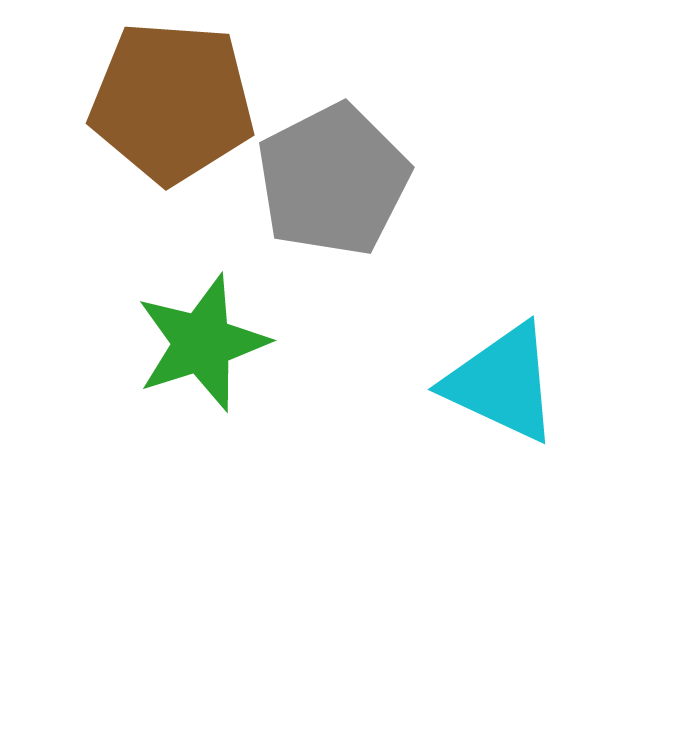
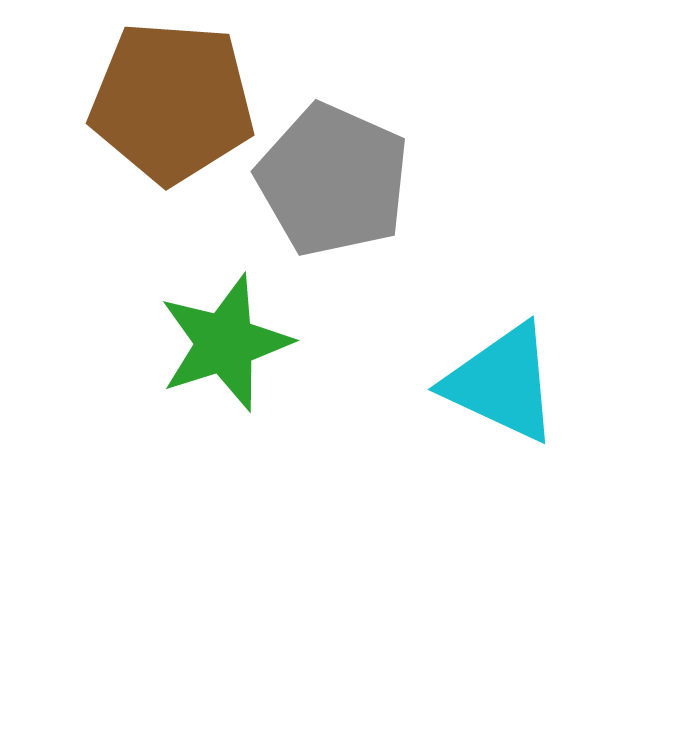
gray pentagon: rotated 21 degrees counterclockwise
green star: moved 23 px right
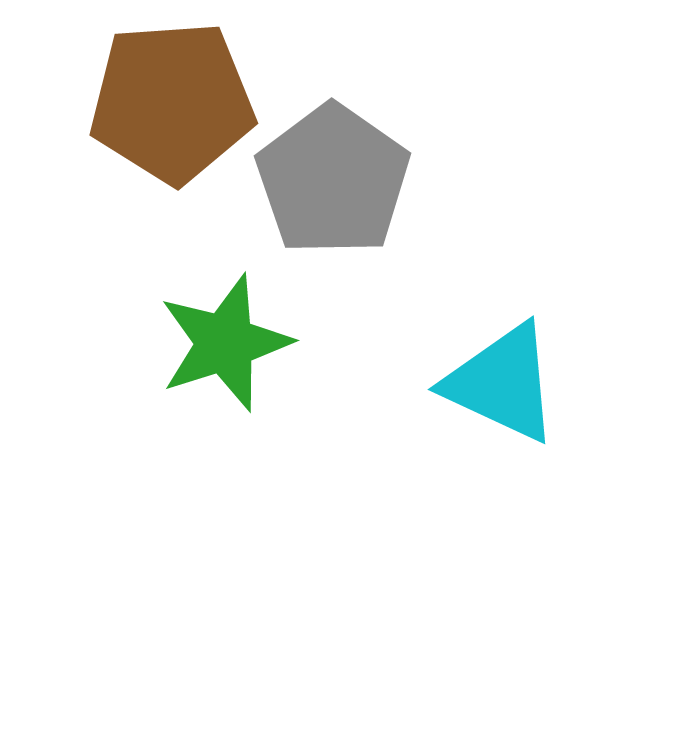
brown pentagon: rotated 8 degrees counterclockwise
gray pentagon: rotated 11 degrees clockwise
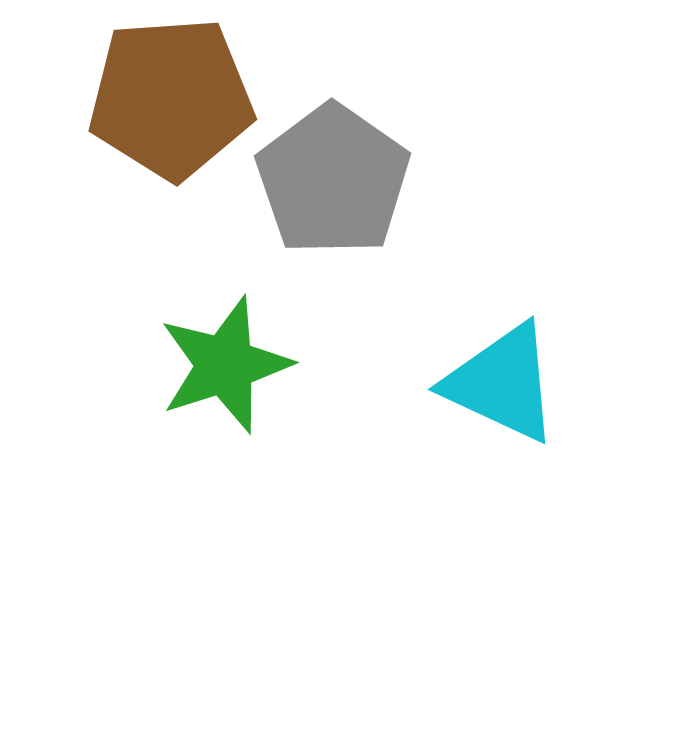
brown pentagon: moved 1 px left, 4 px up
green star: moved 22 px down
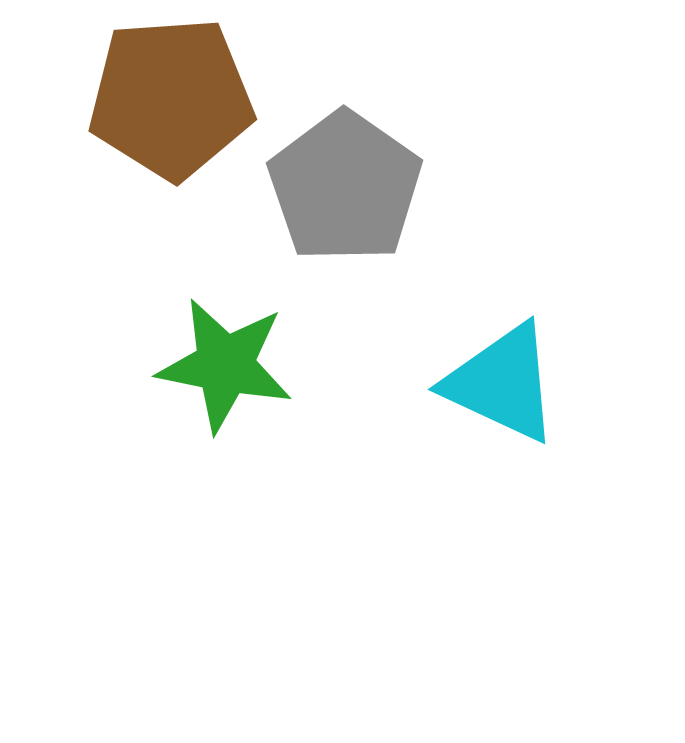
gray pentagon: moved 12 px right, 7 px down
green star: rotated 29 degrees clockwise
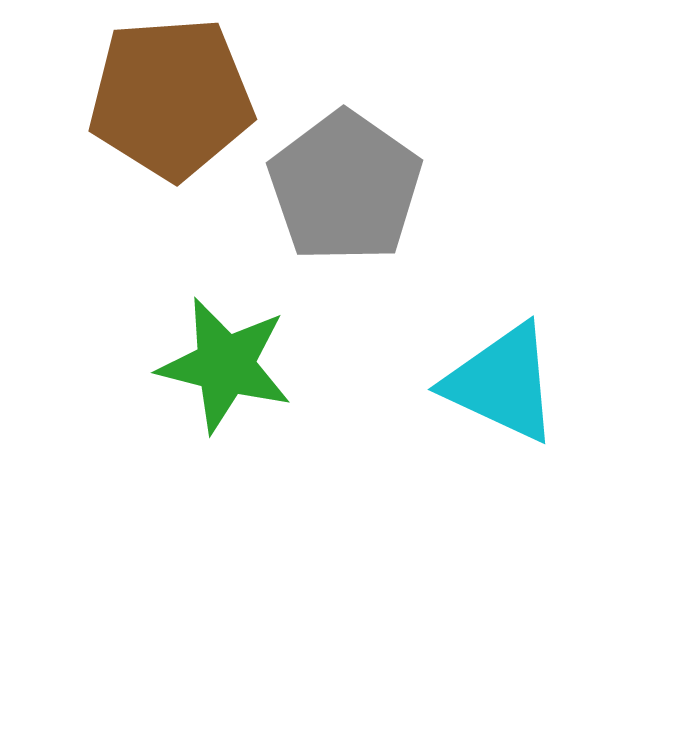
green star: rotated 3 degrees clockwise
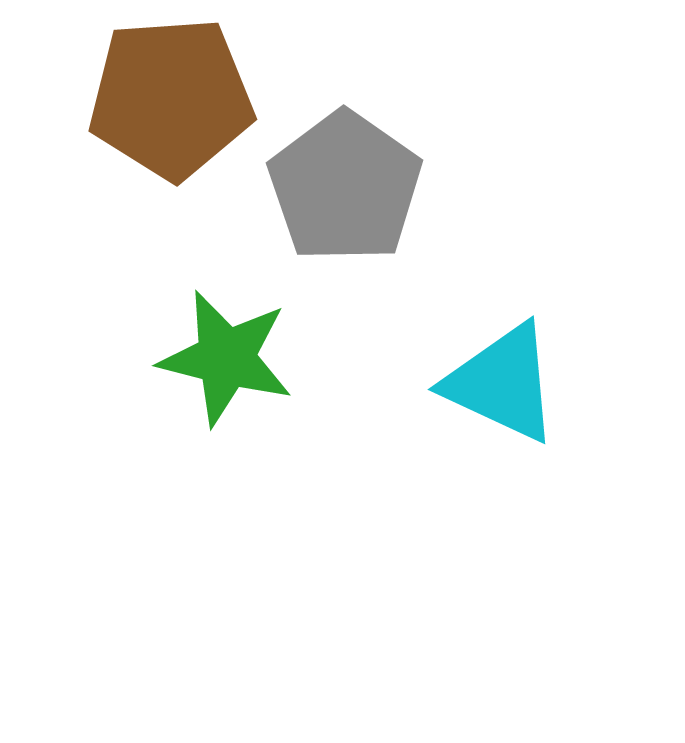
green star: moved 1 px right, 7 px up
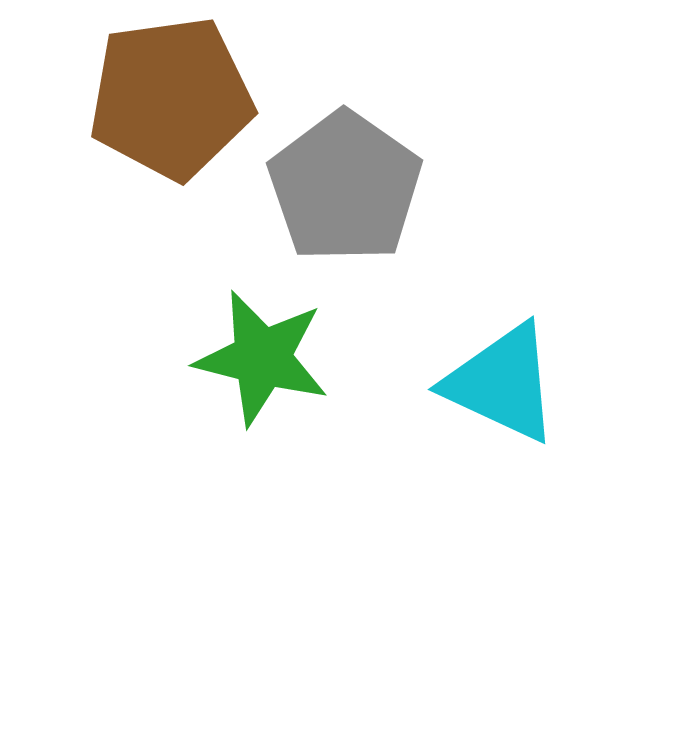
brown pentagon: rotated 4 degrees counterclockwise
green star: moved 36 px right
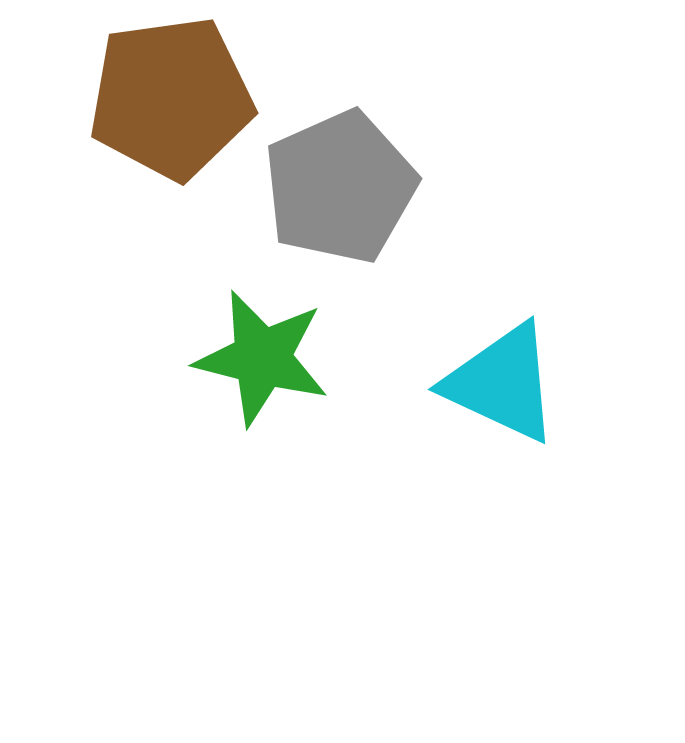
gray pentagon: moved 5 px left; rotated 13 degrees clockwise
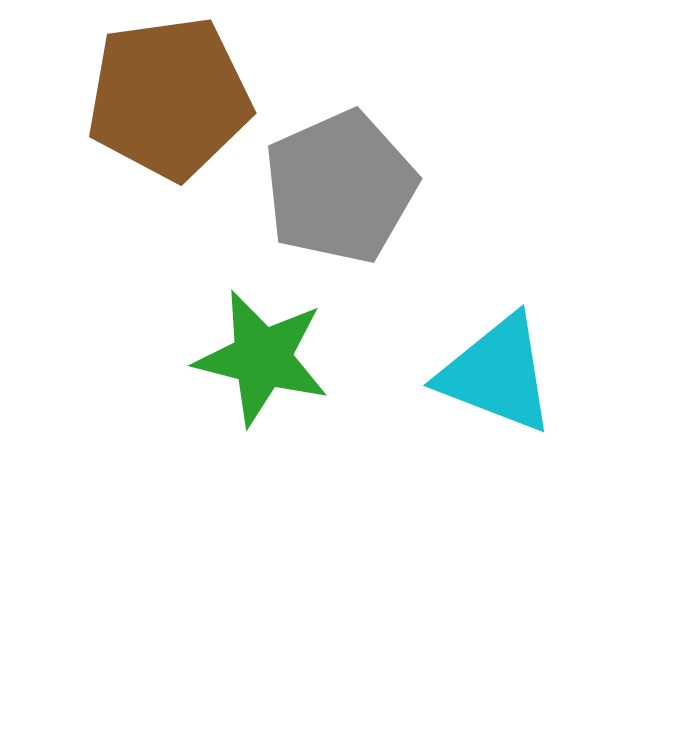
brown pentagon: moved 2 px left
cyan triangle: moved 5 px left, 9 px up; rotated 4 degrees counterclockwise
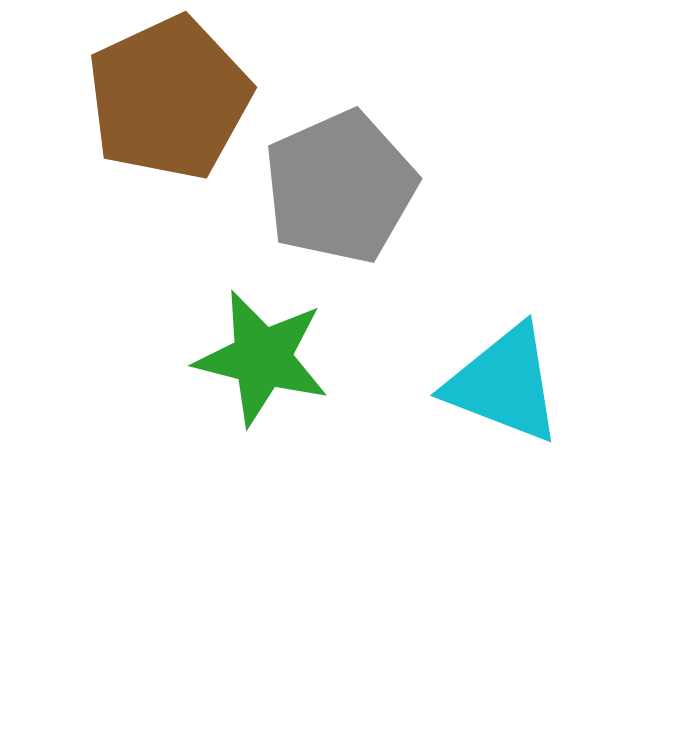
brown pentagon: rotated 17 degrees counterclockwise
cyan triangle: moved 7 px right, 10 px down
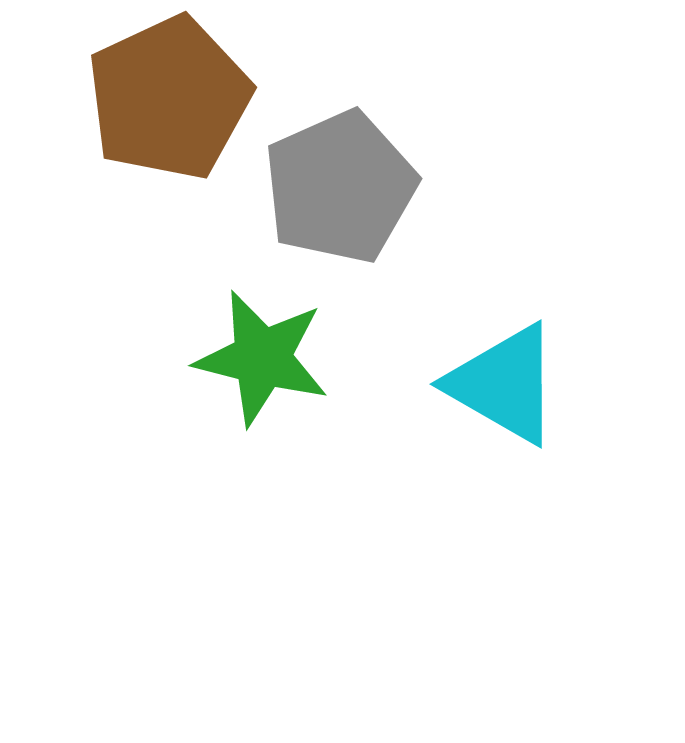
cyan triangle: rotated 9 degrees clockwise
